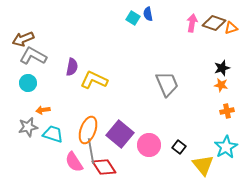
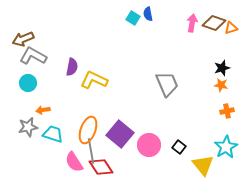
red diamond: moved 3 px left
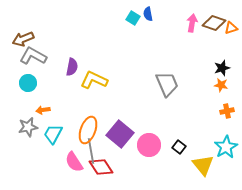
cyan trapezoid: rotated 80 degrees counterclockwise
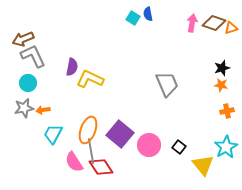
gray L-shape: rotated 36 degrees clockwise
yellow L-shape: moved 4 px left, 1 px up
gray star: moved 4 px left, 19 px up
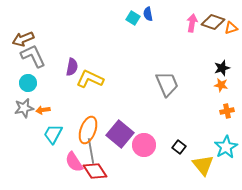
brown diamond: moved 1 px left, 1 px up
pink circle: moved 5 px left
red diamond: moved 6 px left, 4 px down
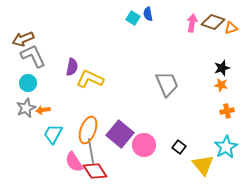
gray star: moved 2 px right; rotated 12 degrees counterclockwise
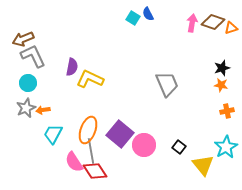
blue semicircle: rotated 16 degrees counterclockwise
